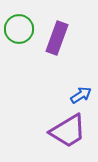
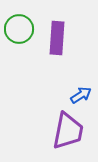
purple rectangle: rotated 16 degrees counterclockwise
purple trapezoid: rotated 48 degrees counterclockwise
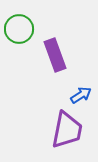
purple rectangle: moved 2 px left, 17 px down; rotated 24 degrees counterclockwise
purple trapezoid: moved 1 px left, 1 px up
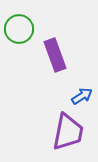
blue arrow: moved 1 px right, 1 px down
purple trapezoid: moved 1 px right, 2 px down
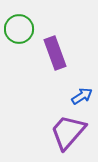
purple rectangle: moved 2 px up
purple trapezoid: rotated 150 degrees counterclockwise
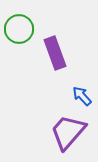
blue arrow: rotated 100 degrees counterclockwise
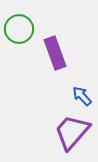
purple trapezoid: moved 4 px right
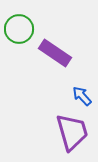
purple rectangle: rotated 36 degrees counterclockwise
purple trapezoid: rotated 123 degrees clockwise
